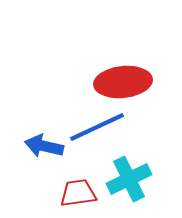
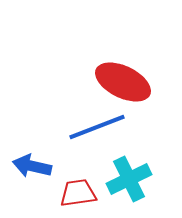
red ellipse: rotated 32 degrees clockwise
blue line: rotated 4 degrees clockwise
blue arrow: moved 12 px left, 20 px down
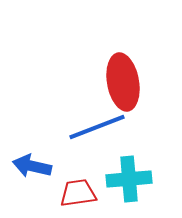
red ellipse: rotated 54 degrees clockwise
cyan cross: rotated 21 degrees clockwise
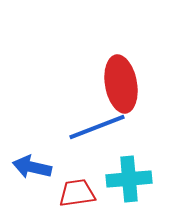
red ellipse: moved 2 px left, 2 px down
blue arrow: moved 1 px down
red trapezoid: moved 1 px left
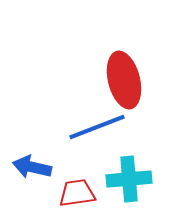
red ellipse: moved 3 px right, 4 px up; rotated 4 degrees counterclockwise
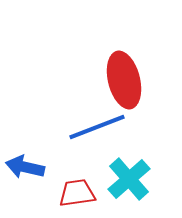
blue arrow: moved 7 px left
cyan cross: rotated 36 degrees counterclockwise
